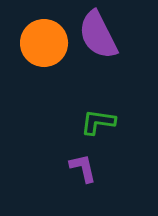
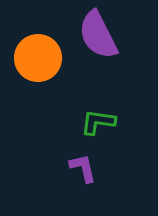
orange circle: moved 6 px left, 15 px down
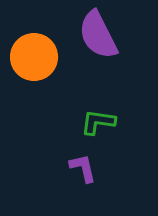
orange circle: moved 4 px left, 1 px up
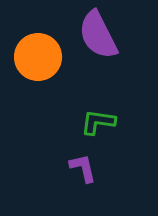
orange circle: moved 4 px right
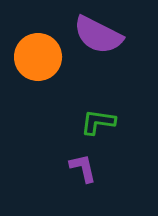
purple semicircle: rotated 36 degrees counterclockwise
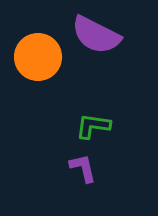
purple semicircle: moved 2 px left
green L-shape: moved 5 px left, 4 px down
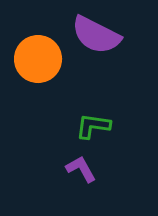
orange circle: moved 2 px down
purple L-shape: moved 2 px left, 1 px down; rotated 16 degrees counterclockwise
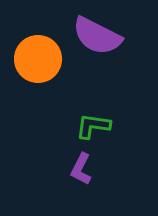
purple semicircle: moved 1 px right, 1 px down
purple L-shape: rotated 124 degrees counterclockwise
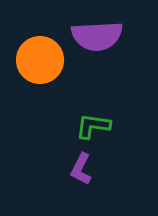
purple semicircle: rotated 30 degrees counterclockwise
orange circle: moved 2 px right, 1 px down
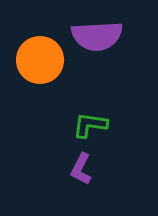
green L-shape: moved 3 px left, 1 px up
